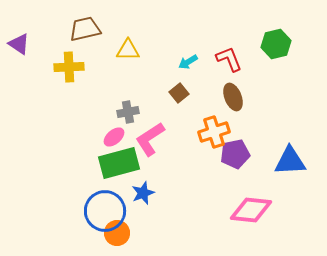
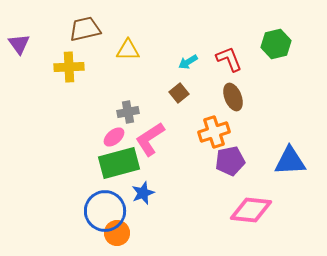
purple triangle: rotated 20 degrees clockwise
purple pentagon: moved 5 px left, 7 px down
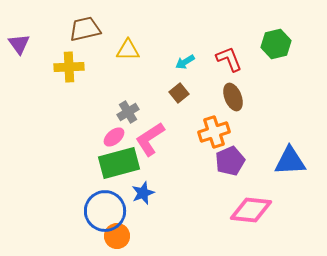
cyan arrow: moved 3 px left
gray cross: rotated 20 degrees counterclockwise
purple pentagon: rotated 12 degrees counterclockwise
orange circle: moved 3 px down
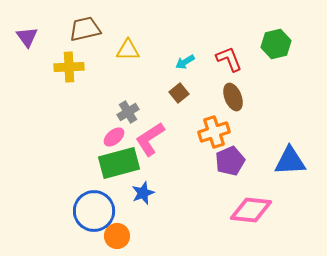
purple triangle: moved 8 px right, 7 px up
blue circle: moved 11 px left
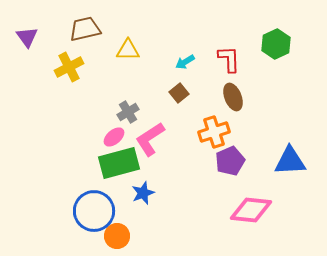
green hexagon: rotated 12 degrees counterclockwise
red L-shape: rotated 20 degrees clockwise
yellow cross: rotated 24 degrees counterclockwise
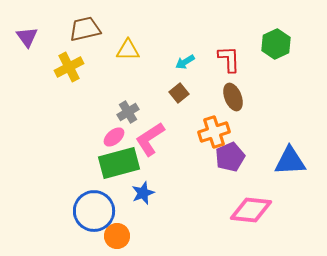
purple pentagon: moved 4 px up
